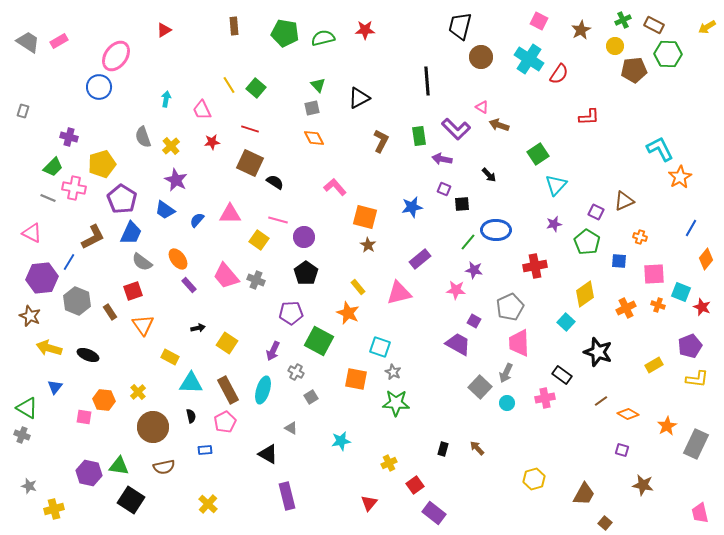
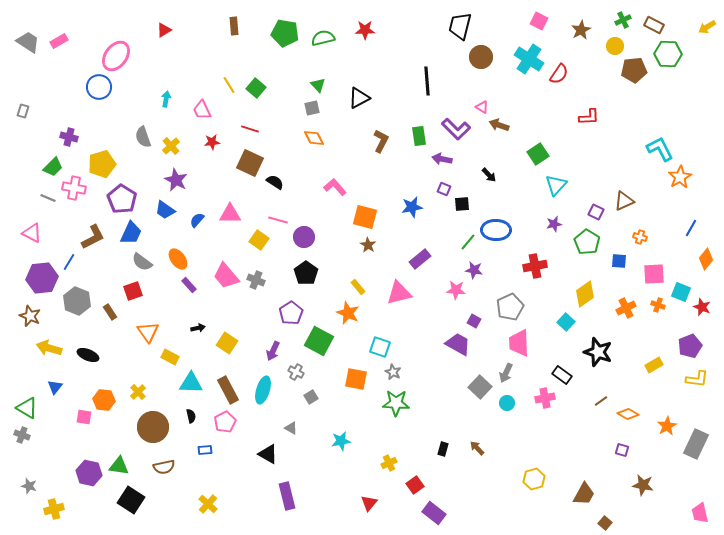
purple pentagon at (291, 313): rotated 30 degrees counterclockwise
orange triangle at (143, 325): moved 5 px right, 7 px down
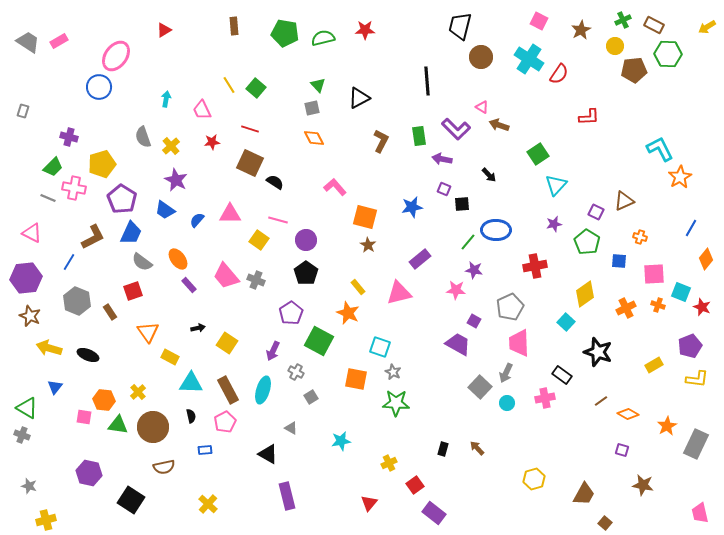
purple circle at (304, 237): moved 2 px right, 3 px down
purple hexagon at (42, 278): moved 16 px left
green triangle at (119, 466): moved 1 px left, 41 px up
yellow cross at (54, 509): moved 8 px left, 11 px down
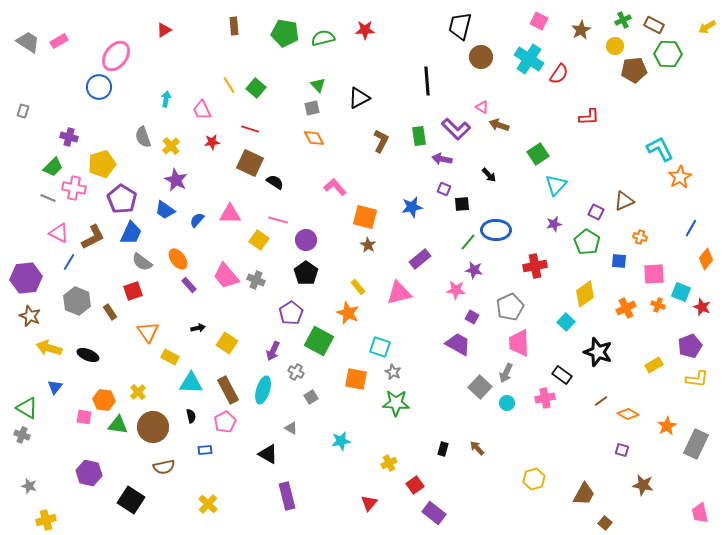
pink triangle at (32, 233): moved 27 px right
purple square at (474, 321): moved 2 px left, 4 px up
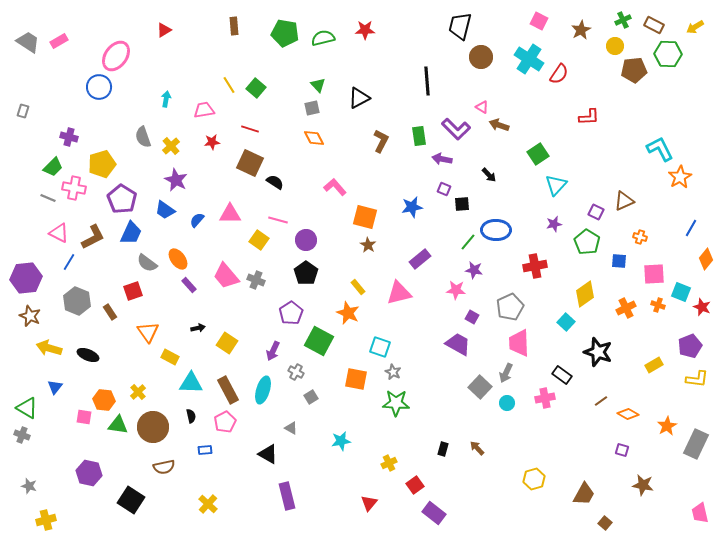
yellow arrow at (707, 27): moved 12 px left
pink trapezoid at (202, 110): moved 2 px right; rotated 105 degrees clockwise
gray semicircle at (142, 262): moved 5 px right, 1 px down
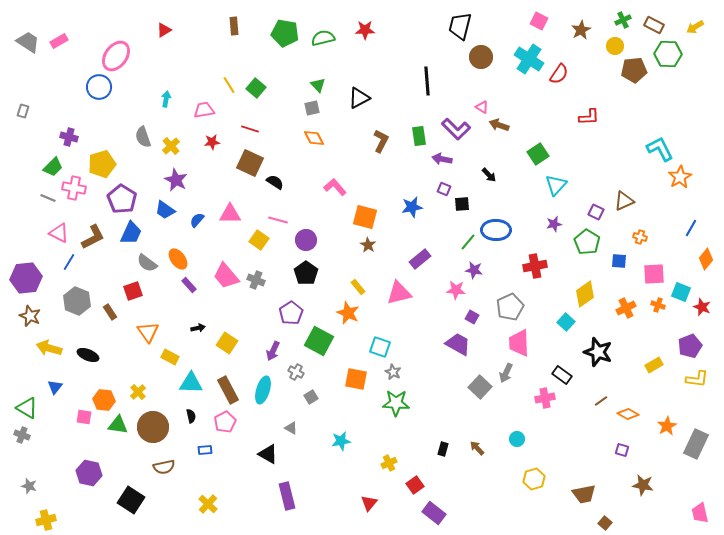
cyan circle at (507, 403): moved 10 px right, 36 px down
brown trapezoid at (584, 494): rotated 50 degrees clockwise
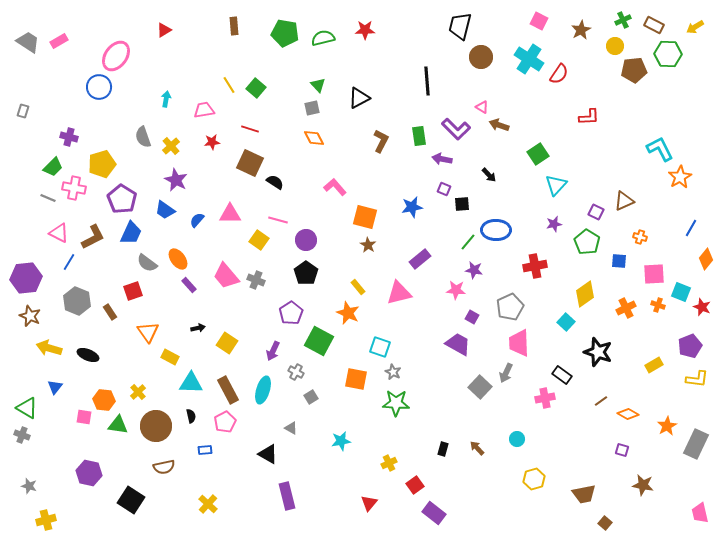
brown circle at (153, 427): moved 3 px right, 1 px up
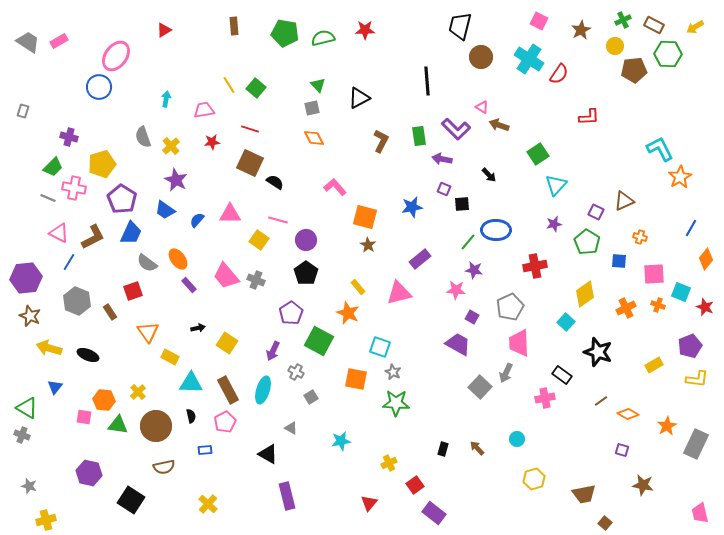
red star at (702, 307): moved 3 px right
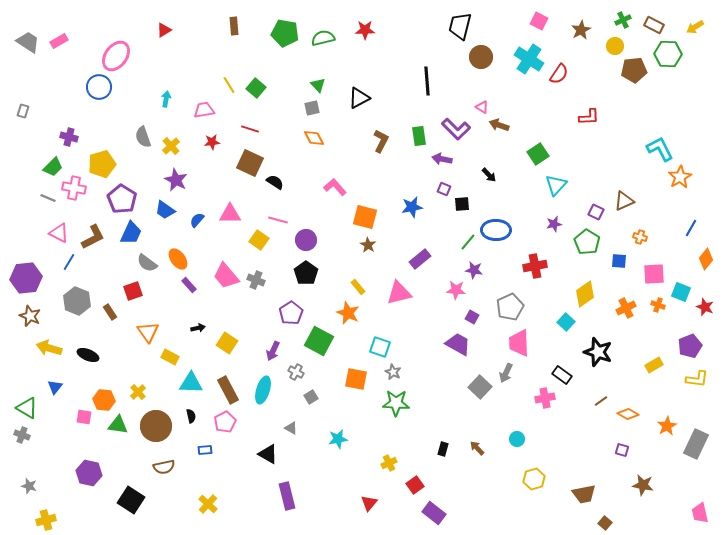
cyan star at (341, 441): moved 3 px left, 2 px up
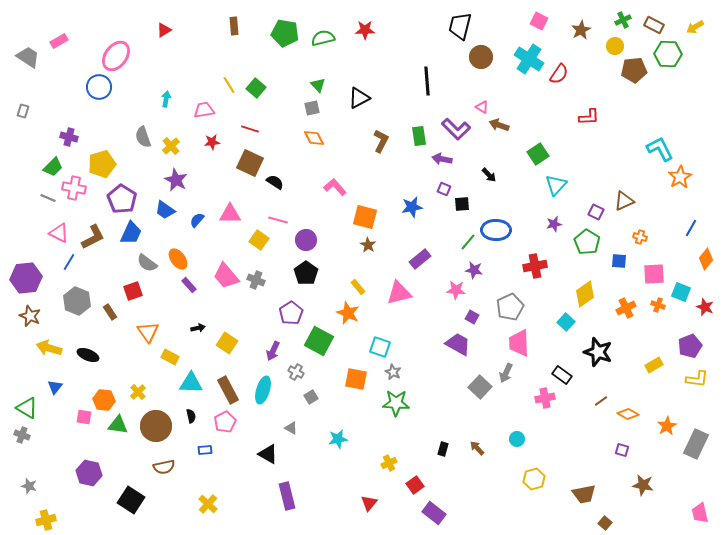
gray trapezoid at (28, 42): moved 15 px down
